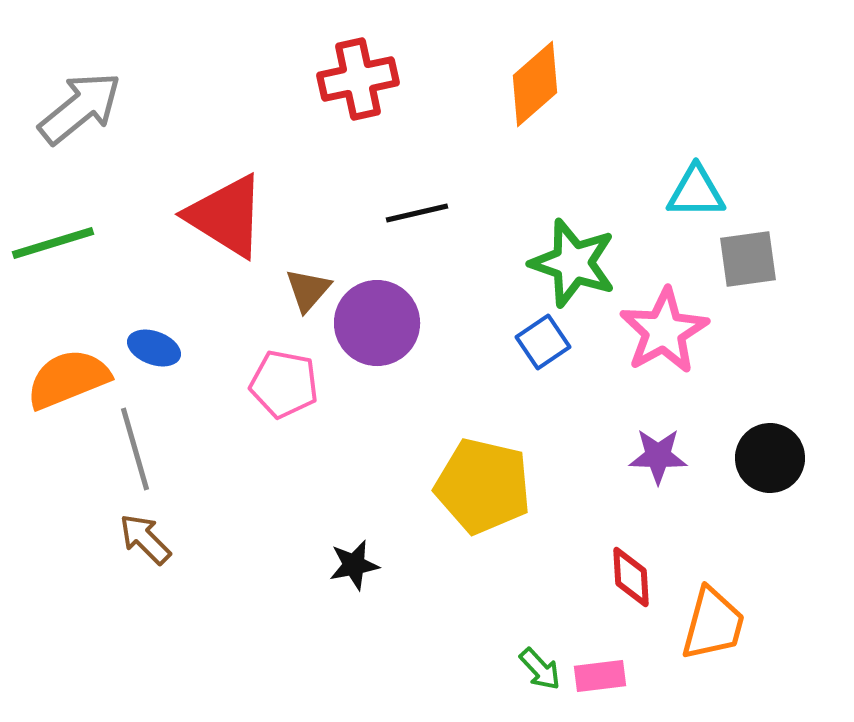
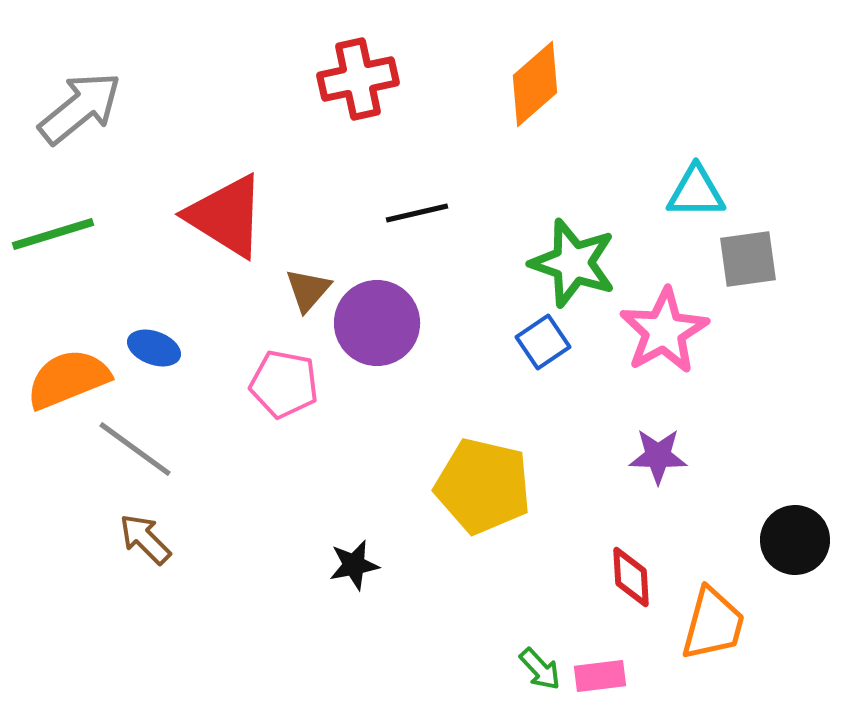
green line: moved 9 px up
gray line: rotated 38 degrees counterclockwise
black circle: moved 25 px right, 82 px down
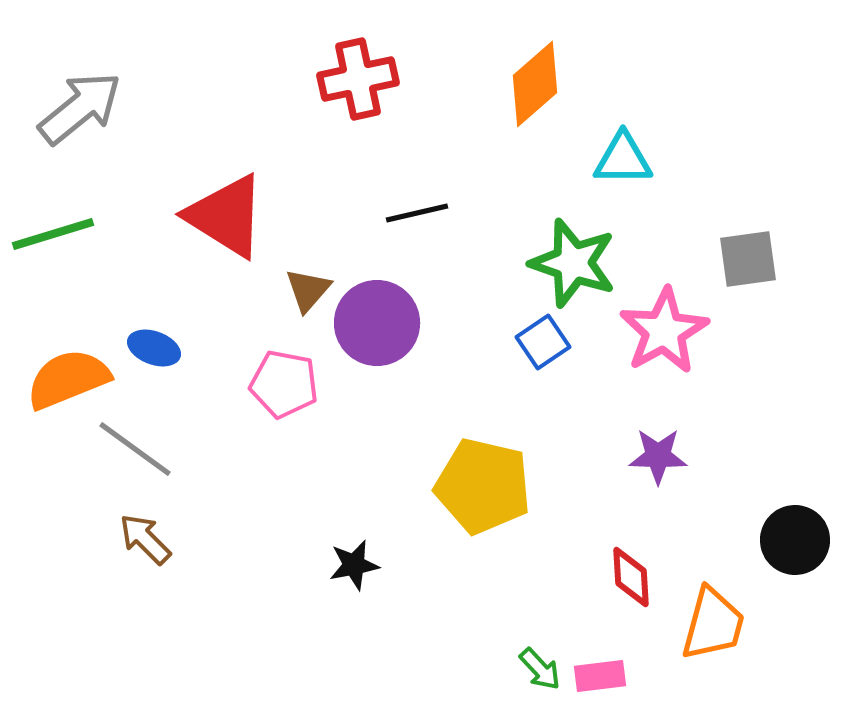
cyan triangle: moved 73 px left, 33 px up
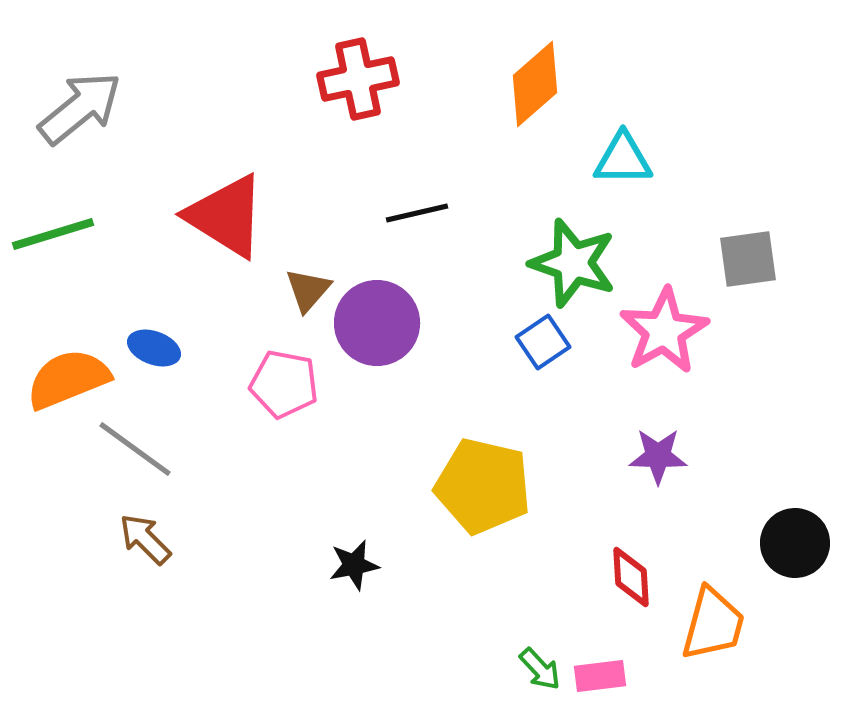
black circle: moved 3 px down
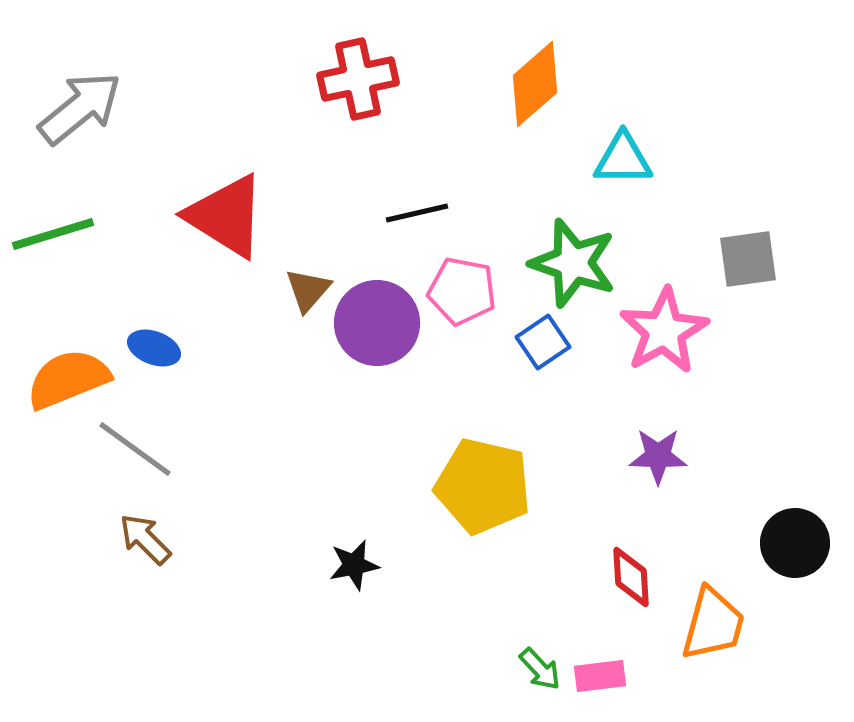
pink pentagon: moved 178 px right, 93 px up
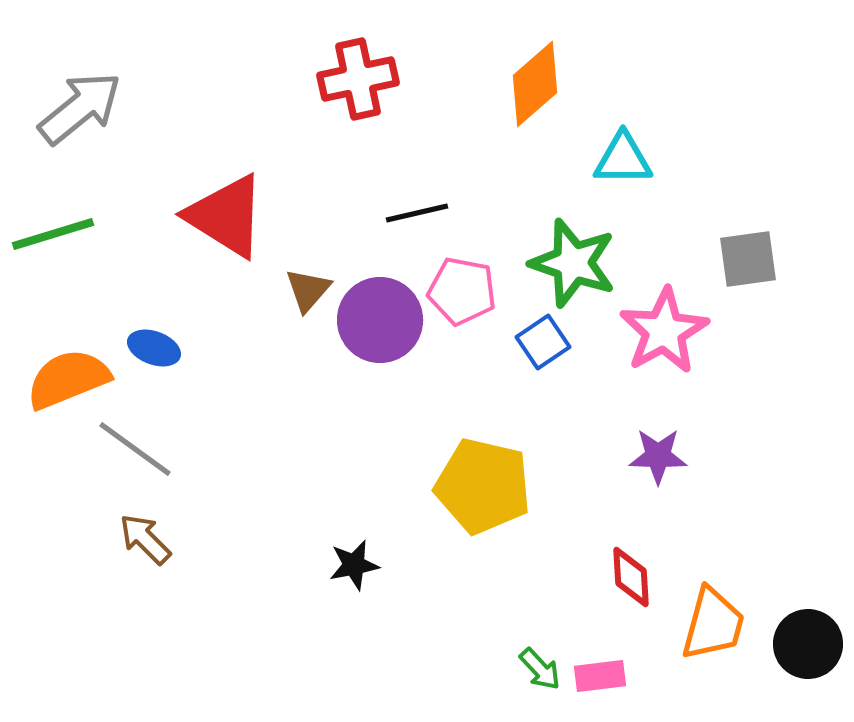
purple circle: moved 3 px right, 3 px up
black circle: moved 13 px right, 101 px down
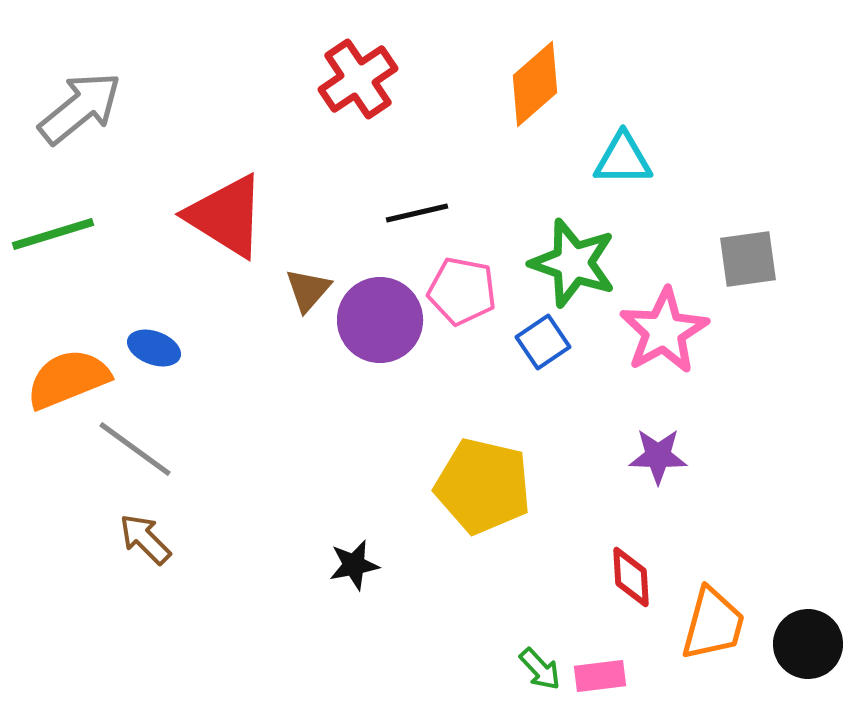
red cross: rotated 22 degrees counterclockwise
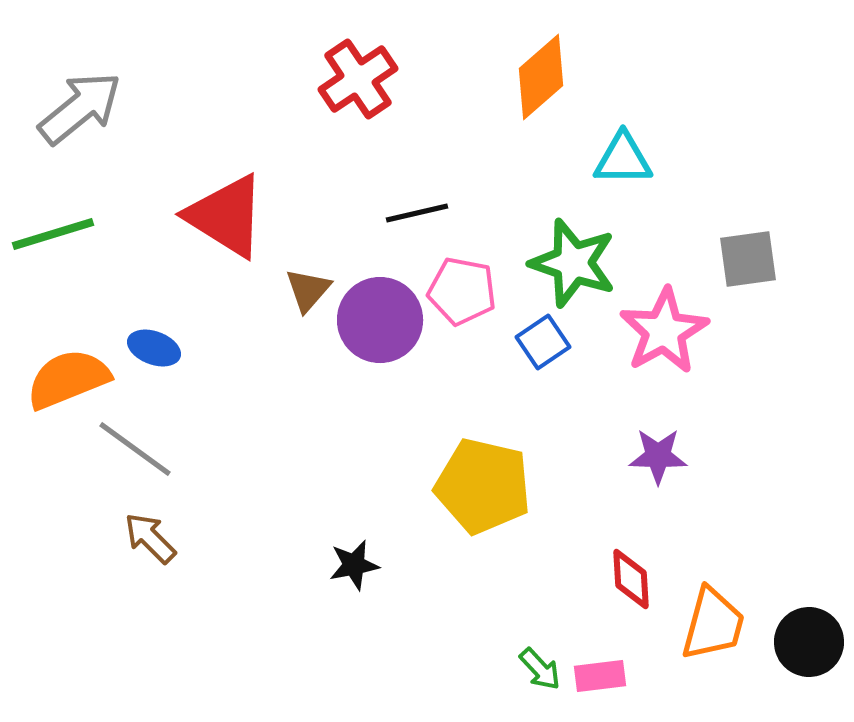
orange diamond: moved 6 px right, 7 px up
brown arrow: moved 5 px right, 1 px up
red diamond: moved 2 px down
black circle: moved 1 px right, 2 px up
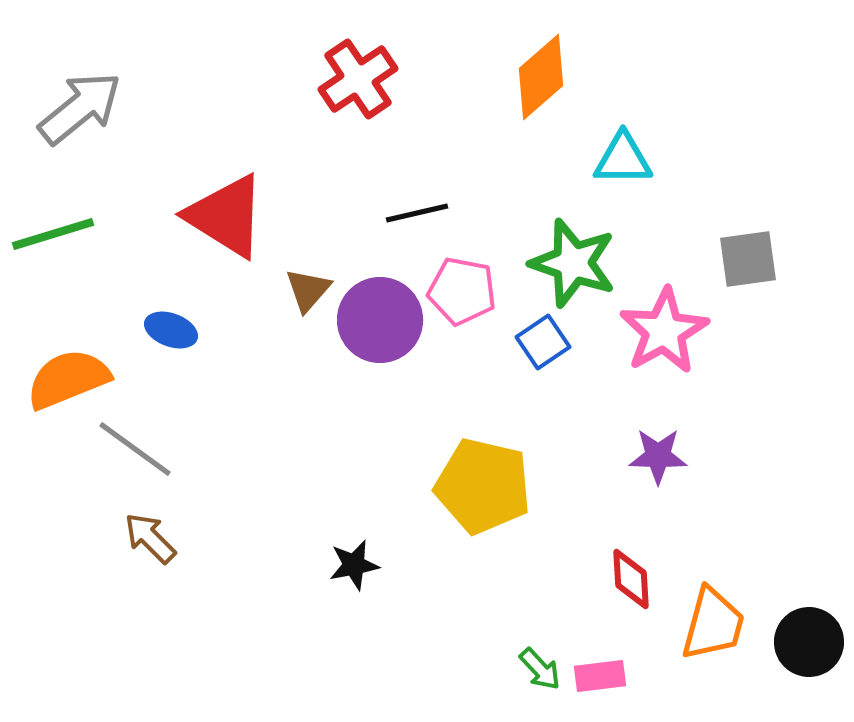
blue ellipse: moved 17 px right, 18 px up
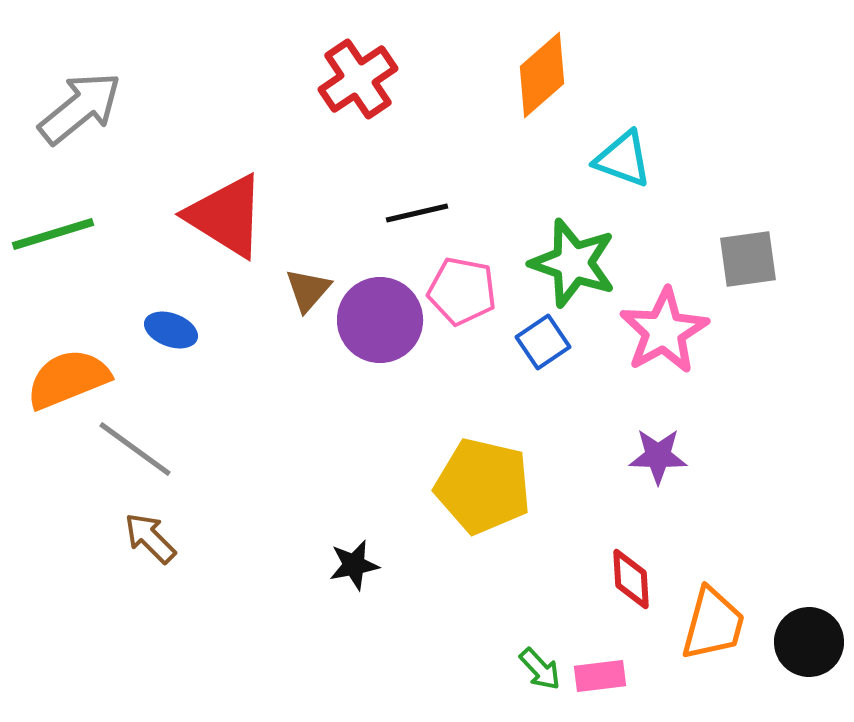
orange diamond: moved 1 px right, 2 px up
cyan triangle: rotated 20 degrees clockwise
